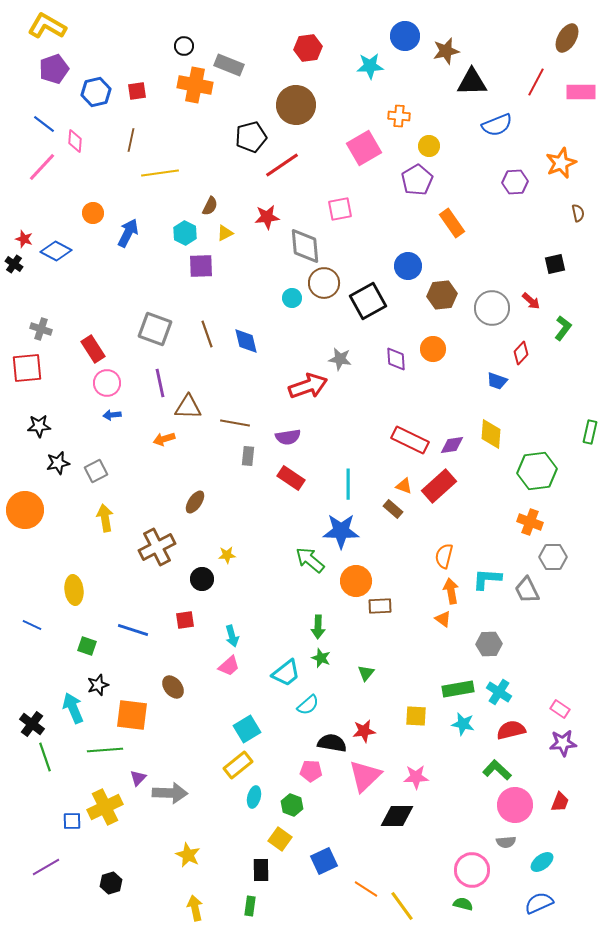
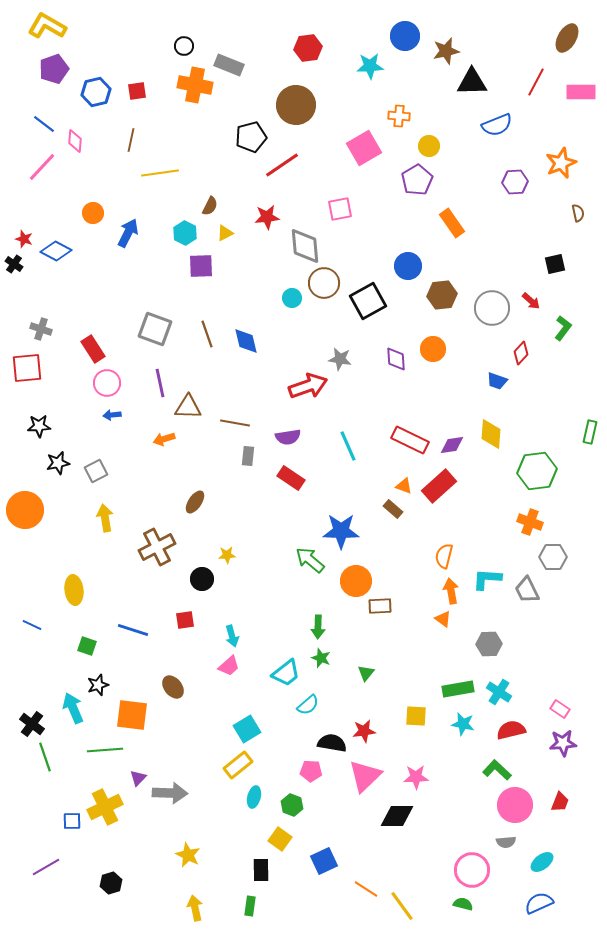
cyan line at (348, 484): moved 38 px up; rotated 24 degrees counterclockwise
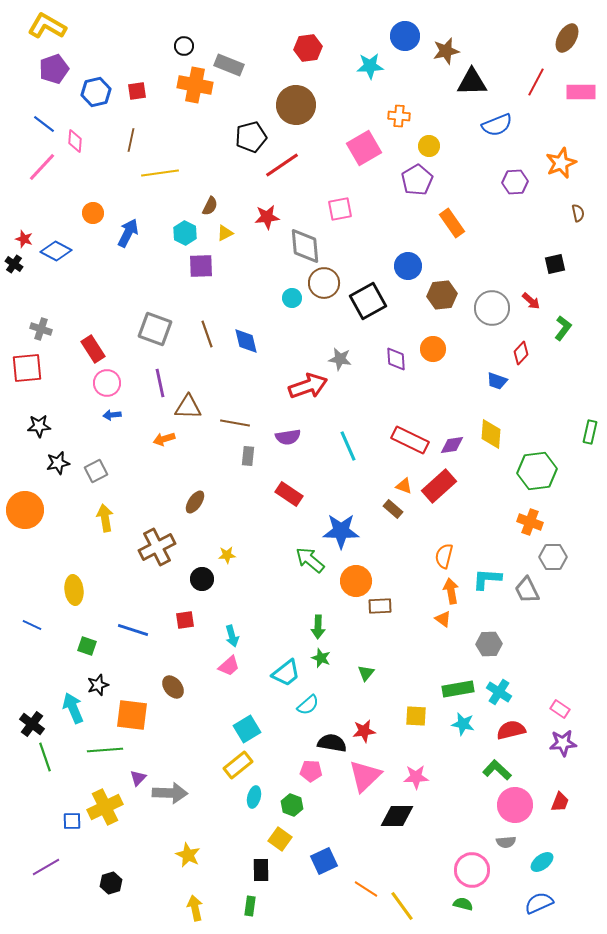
red rectangle at (291, 478): moved 2 px left, 16 px down
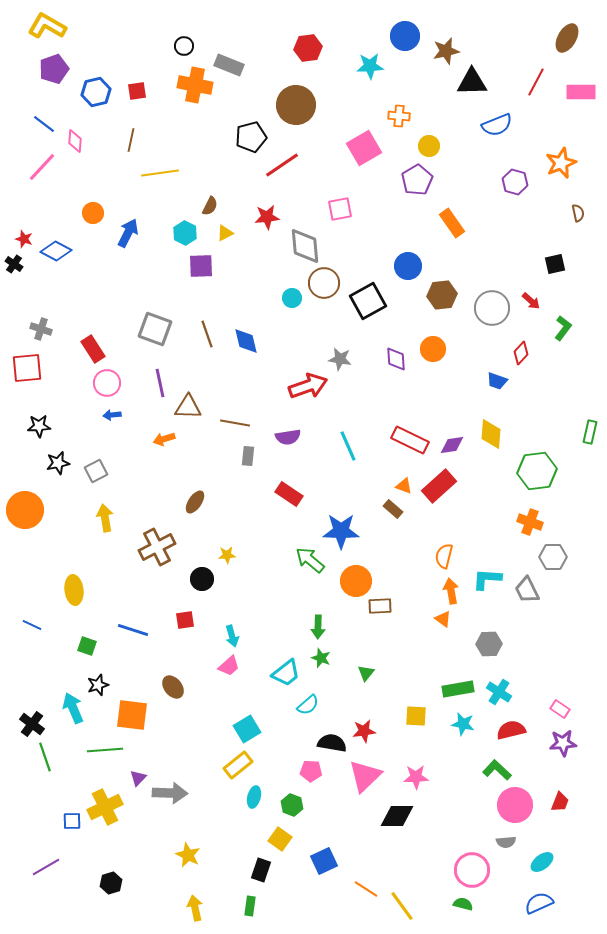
purple hexagon at (515, 182): rotated 20 degrees clockwise
black rectangle at (261, 870): rotated 20 degrees clockwise
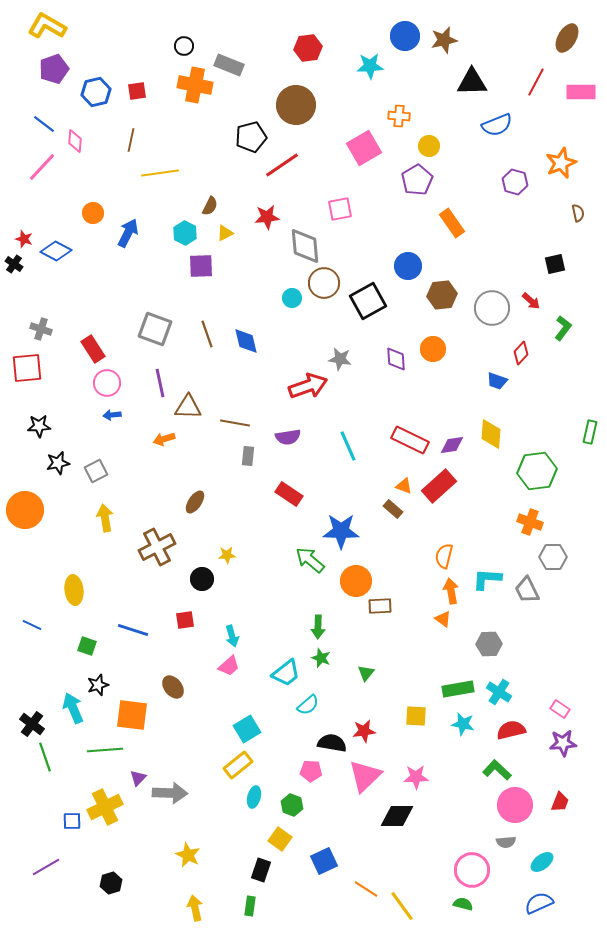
brown star at (446, 51): moved 2 px left, 11 px up
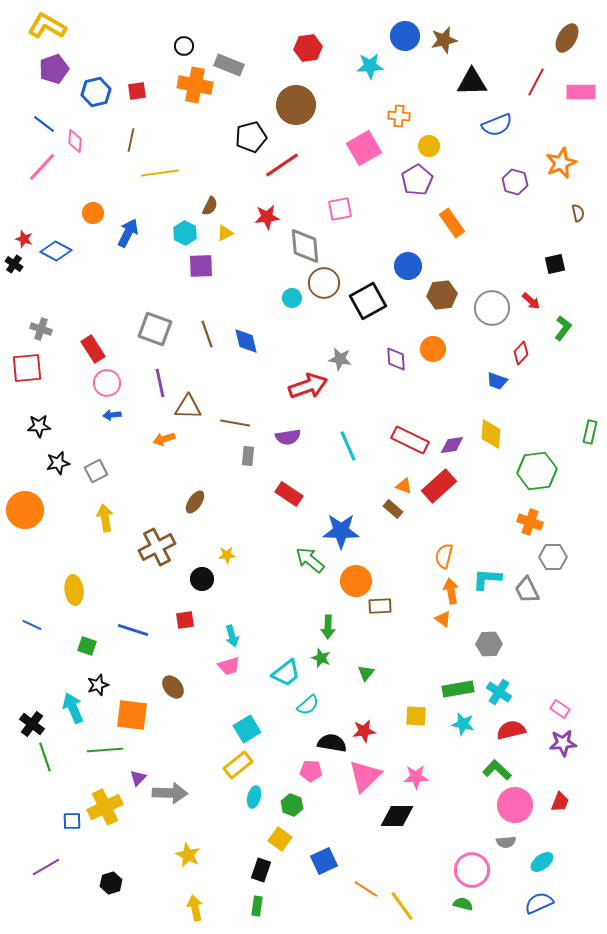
green arrow at (318, 627): moved 10 px right
pink trapezoid at (229, 666): rotated 25 degrees clockwise
green rectangle at (250, 906): moved 7 px right
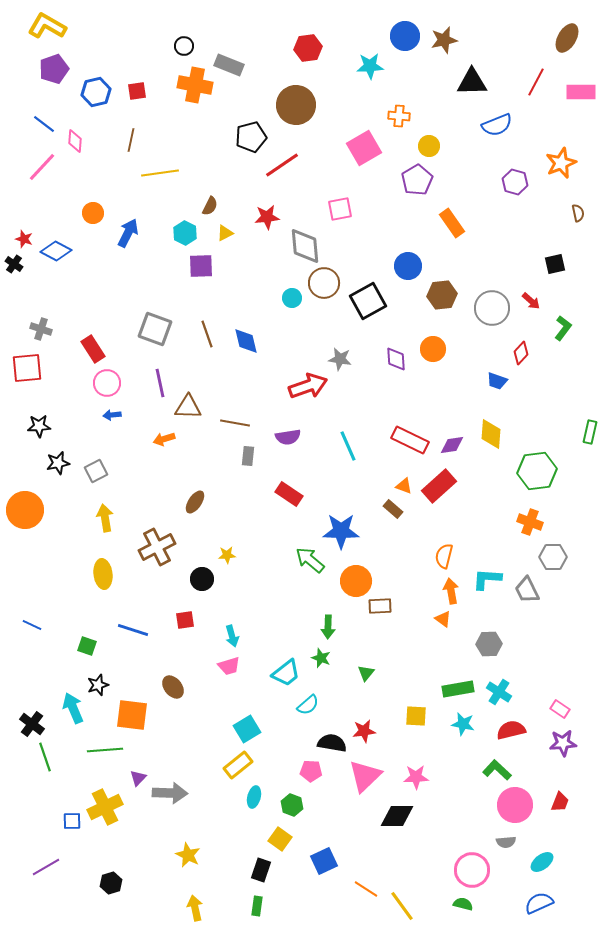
yellow ellipse at (74, 590): moved 29 px right, 16 px up
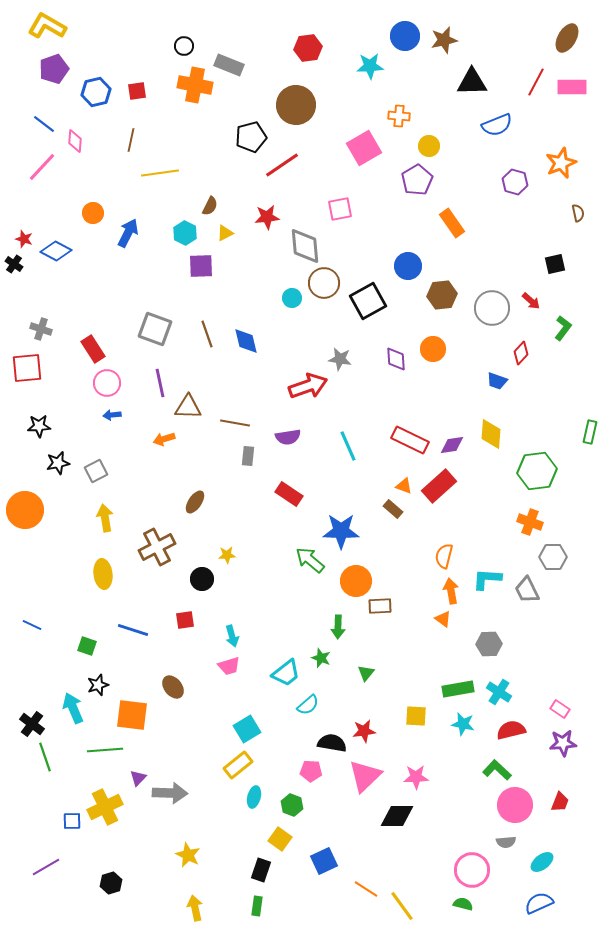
pink rectangle at (581, 92): moved 9 px left, 5 px up
green arrow at (328, 627): moved 10 px right
